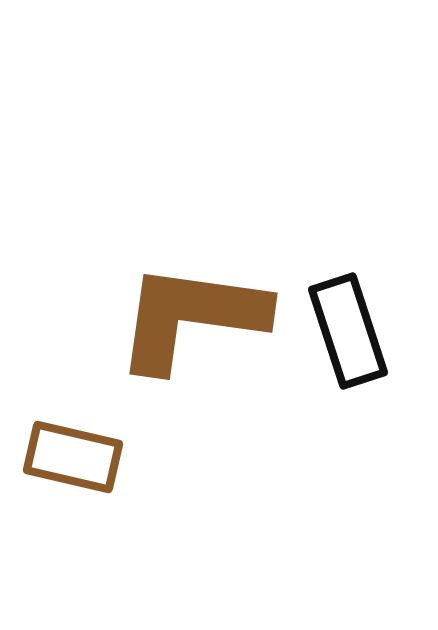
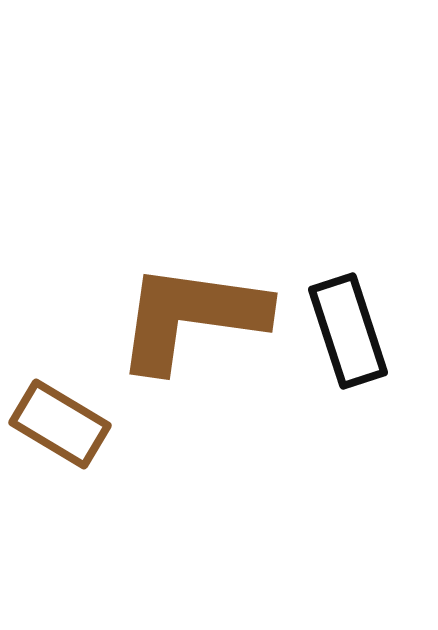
brown rectangle: moved 13 px left, 33 px up; rotated 18 degrees clockwise
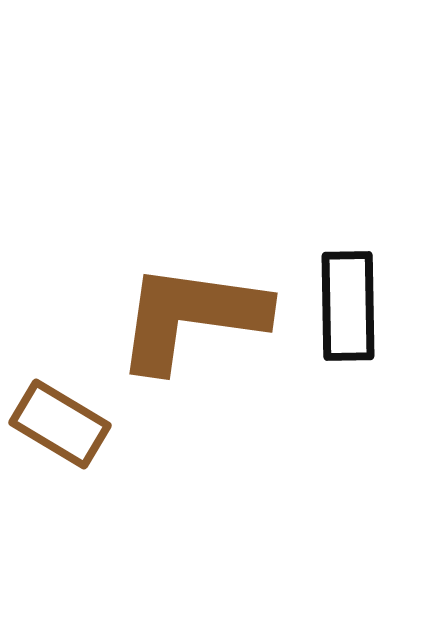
black rectangle: moved 25 px up; rotated 17 degrees clockwise
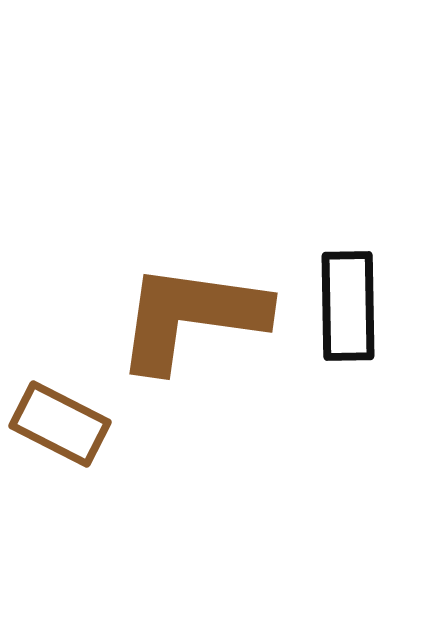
brown rectangle: rotated 4 degrees counterclockwise
